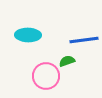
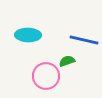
blue line: rotated 20 degrees clockwise
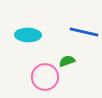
blue line: moved 8 px up
pink circle: moved 1 px left, 1 px down
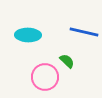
green semicircle: rotated 63 degrees clockwise
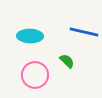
cyan ellipse: moved 2 px right, 1 px down
pink circle: moved 10 px left, 2 px up
